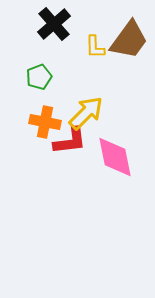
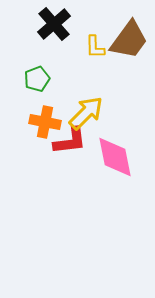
green pentagon: moved 2 px left, 2 px down
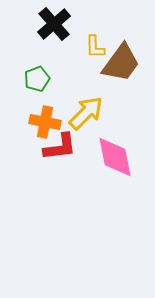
brown trapezoid: moved 8 px left, 23 px down
red L-shape: moved 10 px left, 6 px down
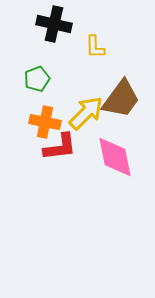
black cross: rotated 36 degrees counterclockwise
brown trapezoid: moved 36 px down
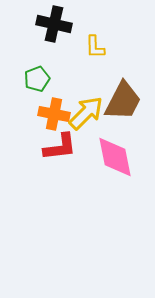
brown trapezoid: moved 2 px right, 2 px down; rotated 9 degrees counterclockwise
orange cross: moved 9 px right, 8 px up
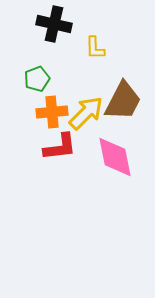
yellow L-shape: moved 1 px down
orange cross: moved 2 px left, 2 px up; rotated 16 degrees counterclockwise
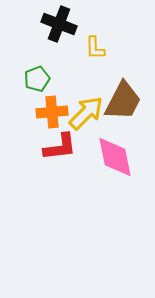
black cross: moved 5 px right; rotated 8 degrees clockwise
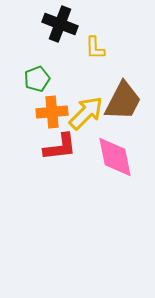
black cross: moved 1 px right
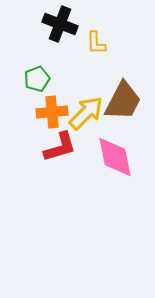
yellow L-shape: moved 1 px right, 5 px up
red L-shape: rotated 9 degrees counterclockwise
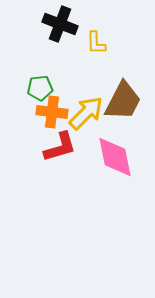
green pentagon: moved 3 px right, 9 px down; rotated 15 degrees clockwise
orange cross: rotated 12 degrees clockwise
